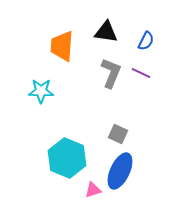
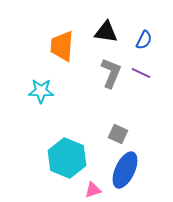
blue semicircle: moved 2 px left, 1 px up
blue ellipse: moved 5 px right, 1 px up
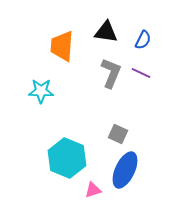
blue semicircle: moved 1 px left
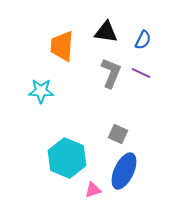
blue ellipse: moved 1 px left, 1 px down
